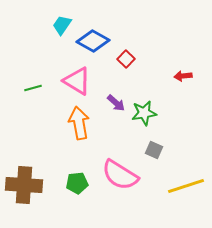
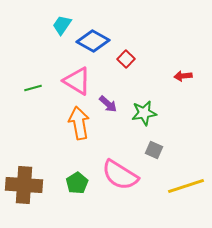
purple arrow: moved 8 px left, 1 px down
green pentagon: rotated 25 degrees counterclockwise
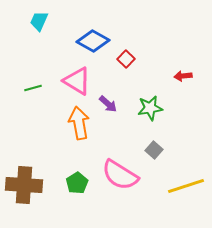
cyan trapezoid: moved 23 px left, 4 px up; rotated 10 degrees counterclockwise
green star: moved 6 px right, 5 px up
gray square: rotated 18 degrees clockwise
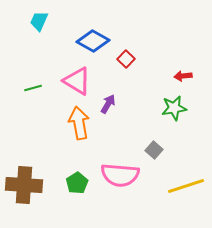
purple arrow: rotated 102 degrees counterclockwise
green star: moved 24 px right
pink semicircle: rotated 27 degrees counterclockwise
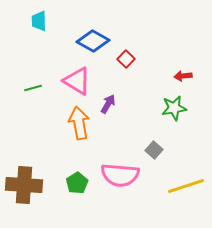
cyan trapezoid: rotated 25 degrees counterclockwise
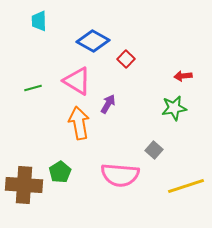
green pentagon: moved 17 px left, 11 px up
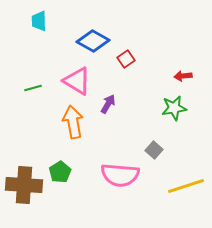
red square: rotated 12 degrees clockwise
orange arrow: moved 6 px left, 1 px up
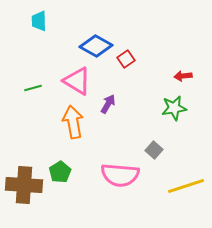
blue diamond: moved 3 px right, 5 px down
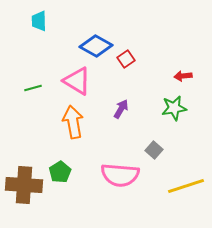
purple arrow: moved 13 px right, 5 px down
